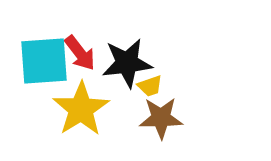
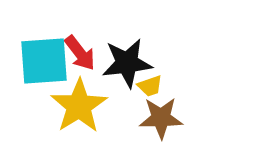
yellow star: moved 2 px left, 3 px up
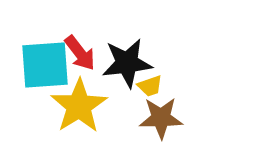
cyan square: moved 1 px right, 4 px down
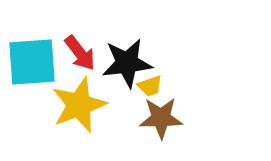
cyan square: moved 13 px left, 3 px up
yellow star: moved 1 px up; rotated 12 degrees clockwise
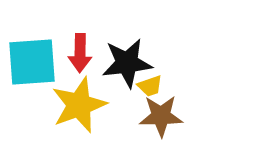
red arrow: rotated 39 degrees clockwise
brown star: moved 2 px up
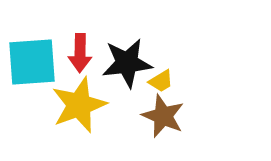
yellow trapezoid: moved 11 px right, 5 px up; rotated 12 degrees counterclockwise
brown star: moved 2 px right; rotated 24 degrees clockwise
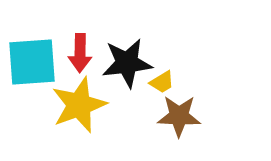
yellow trapezoid: moved 1 px right, 1 px down
brown star: moved 16 px right; rotated 21 degrees counterclockwise
